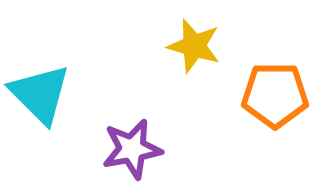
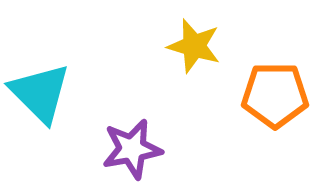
cyan triangle: moved 1 px up
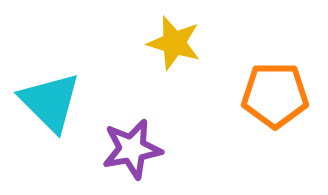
yellow star: moved 20 px left, 3 px up
cyan triangle: moved 10 px right, 9 px down
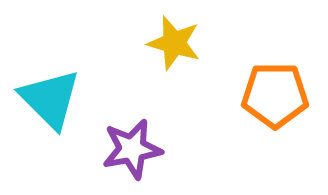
cyan triangle: moved 3 px up
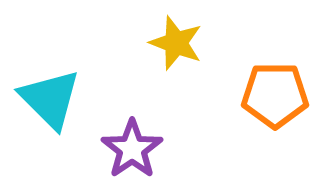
yellow star: moved 2 px right; rotated 4 degrees clockwise
purple star: rotated 24 degrees counterclockwise
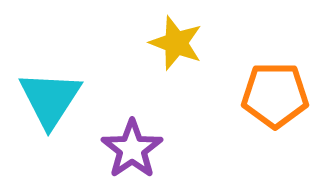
cyan triangle: rotated 18 degrees clockwise
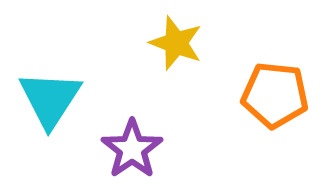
orange pentagon: rotated 6 degrees clockwise
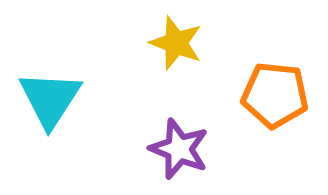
purple star: moved 47 px right; rotated 16 degrees counterclockwise
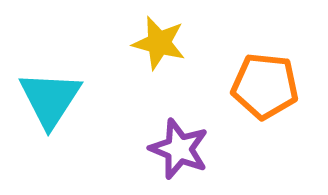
yellow star: moved 17 px left; rotated 6 degrees counterclockwise
orange pentagon: moved 10 px left, 9 px up
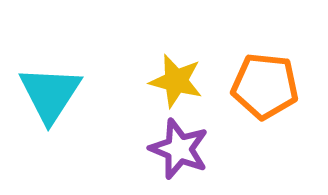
yellow star: moved 17 px right, 38 px down
cyan triangle: moved 5 px up
